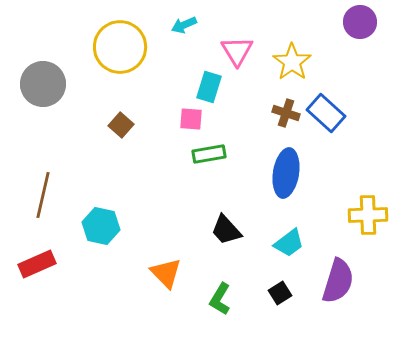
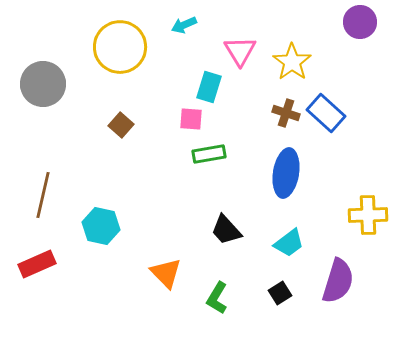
pink triangle: moved 3 px right
green L-shape: moved 3 px left, 1 px up
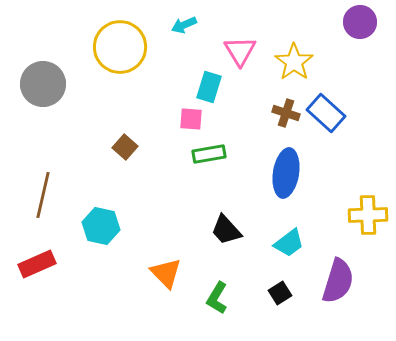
yellow star: moved 2 px right
brown square: moved 4 px right, 22 px down
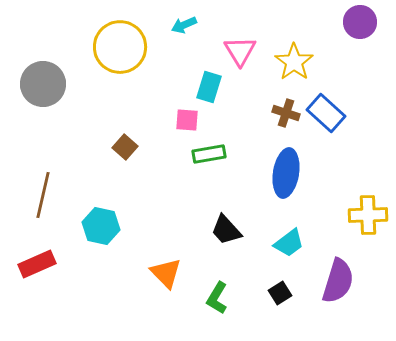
pink square: moved 4 px left, 1 px down
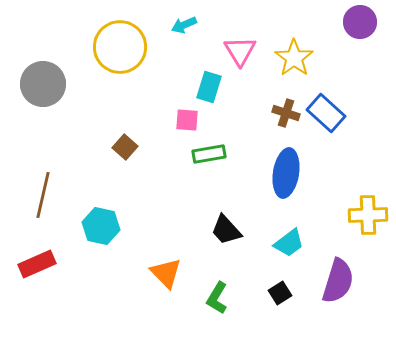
yellow star: moved 4 px up
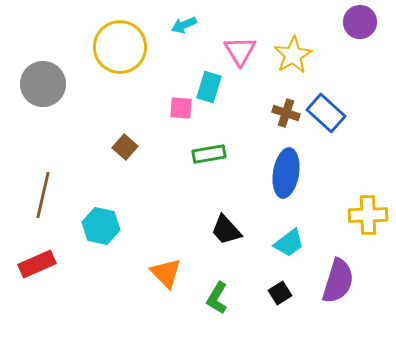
yellow star: moved 1 px left, 3 px up; rotated 6 degrees clockwise
pink square: moved 6 px left, 12 px up
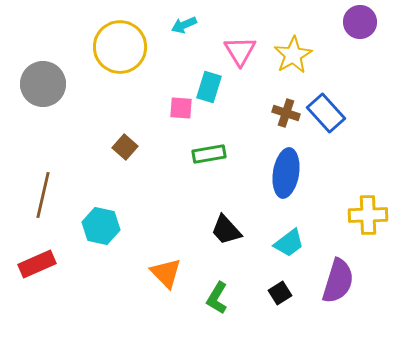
blue rectangle: rotated 6 degrees clockwise
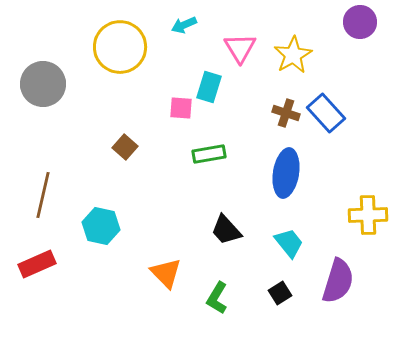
pink triangle: moved 3 px up
cyan trapezoid: rotated 92 degrees counterclockwise
